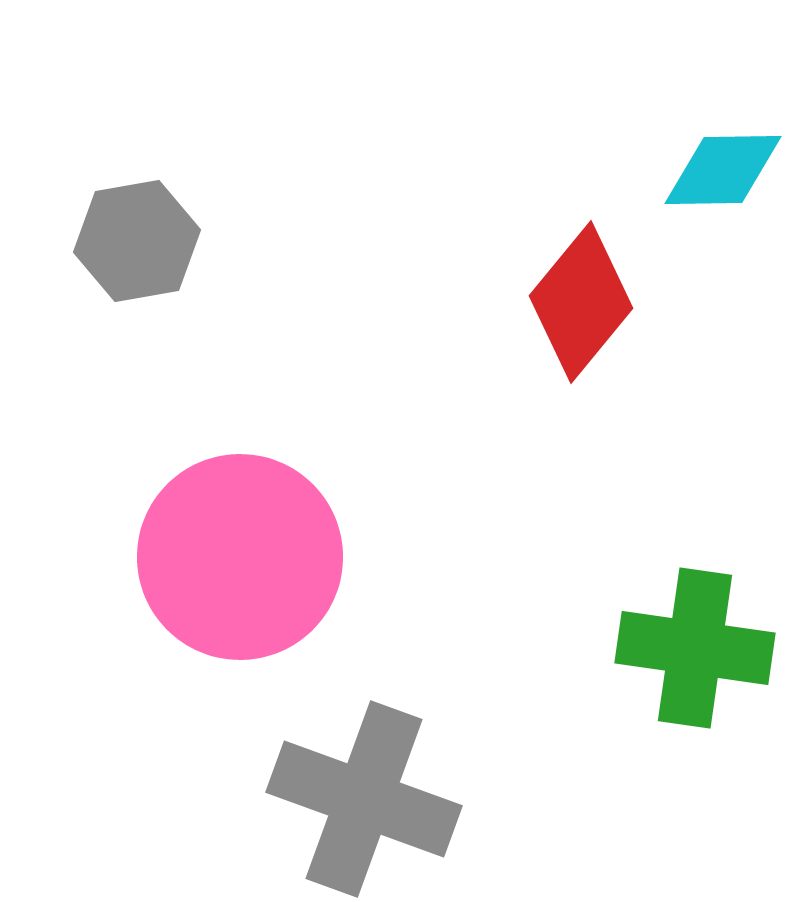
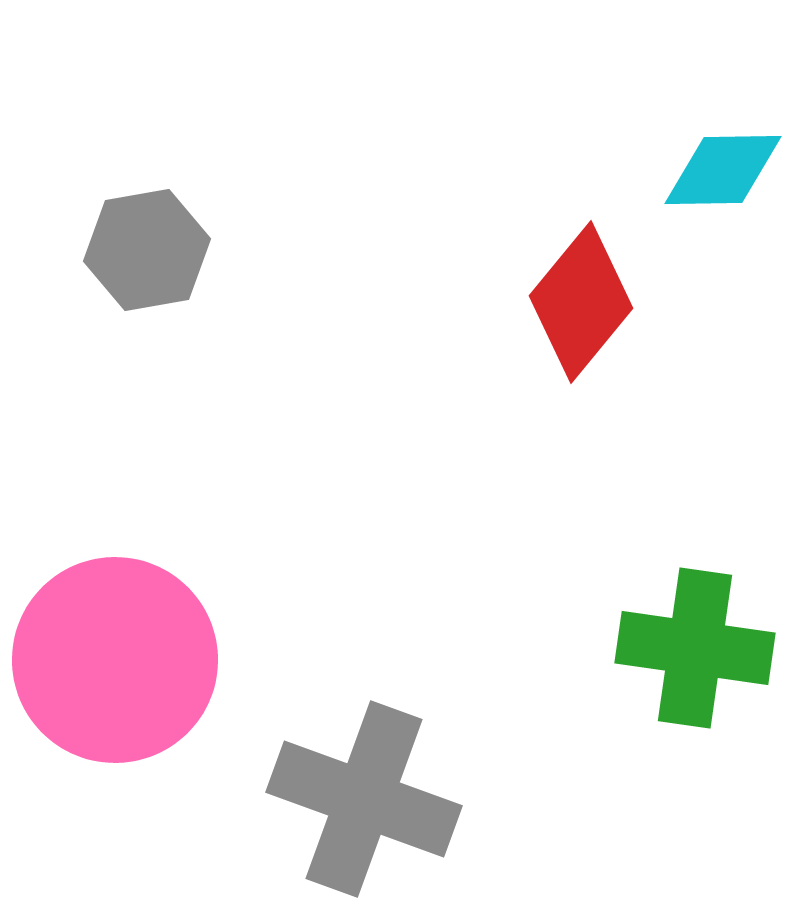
gray hexagon: moved 10 px right, 9 px down
pink circle: moved 125 px left, 103 px down
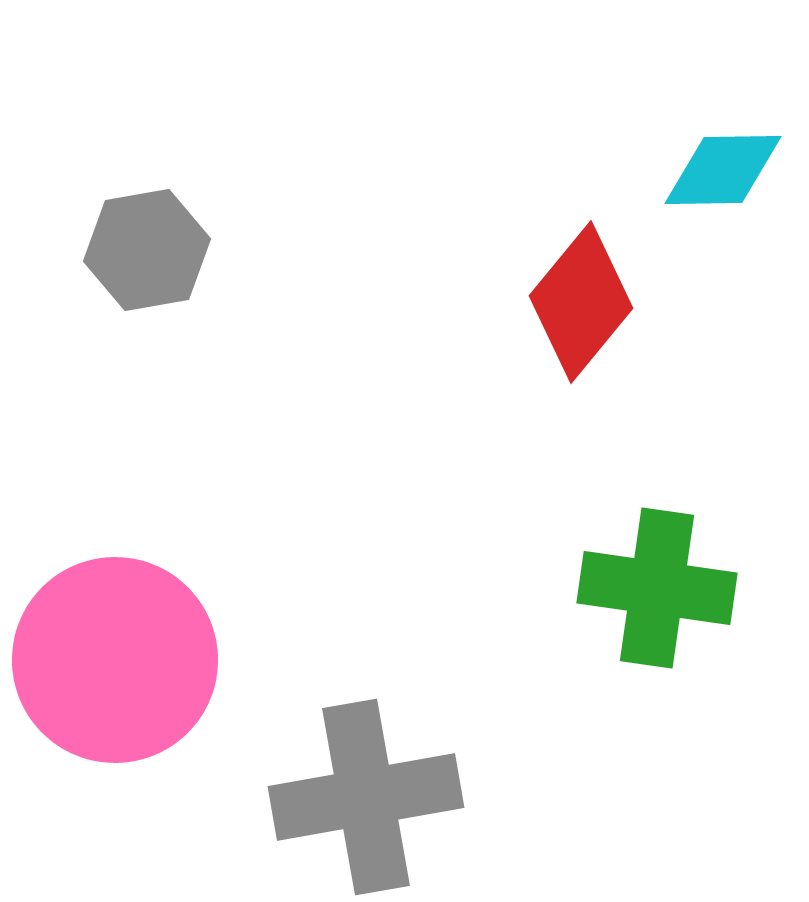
green cross: moved 38 px left, 60 px up
gray cross: moved 2 px right, 2 px up; rotated 30 degrees counterclockwise
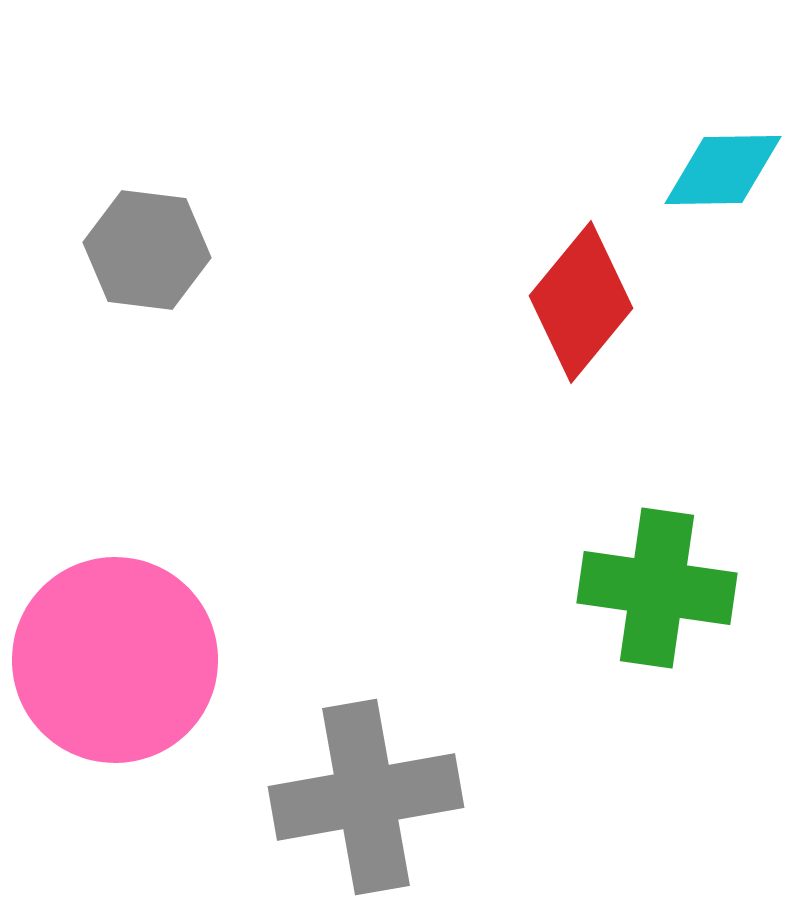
gray hexagon: rotated 17 degrees clockwise
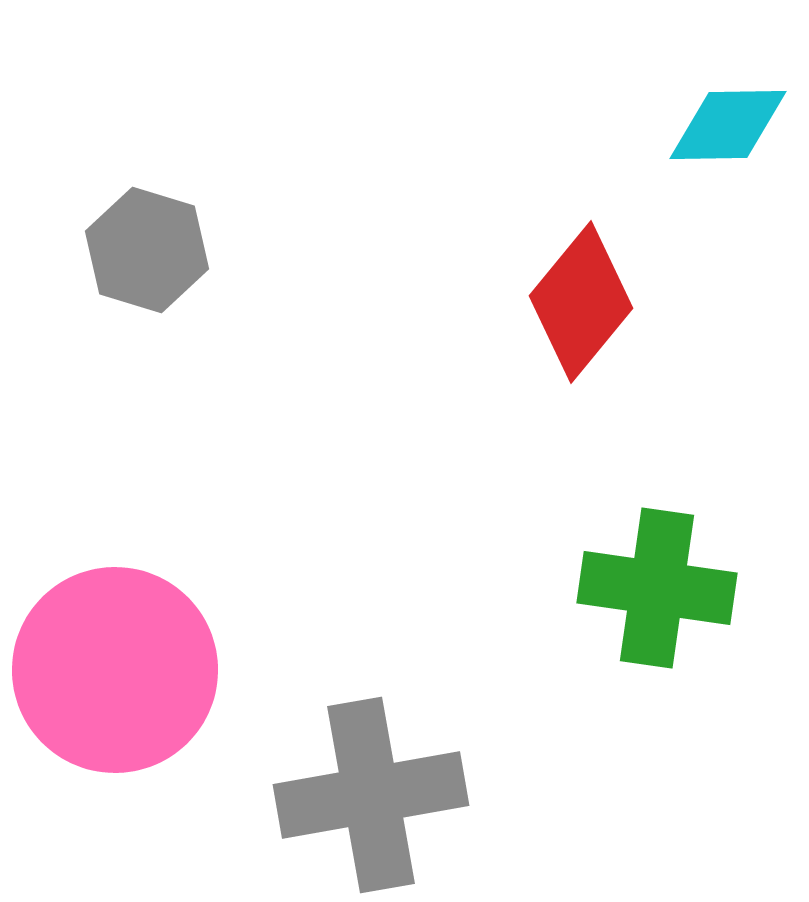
cyan diamond: moved 5 px right, 45 px up
gray hexagon: rotated 10 degrees clockwise
pink circle: moved 10 px down
gray cross: moved 5 px right, 2 px up
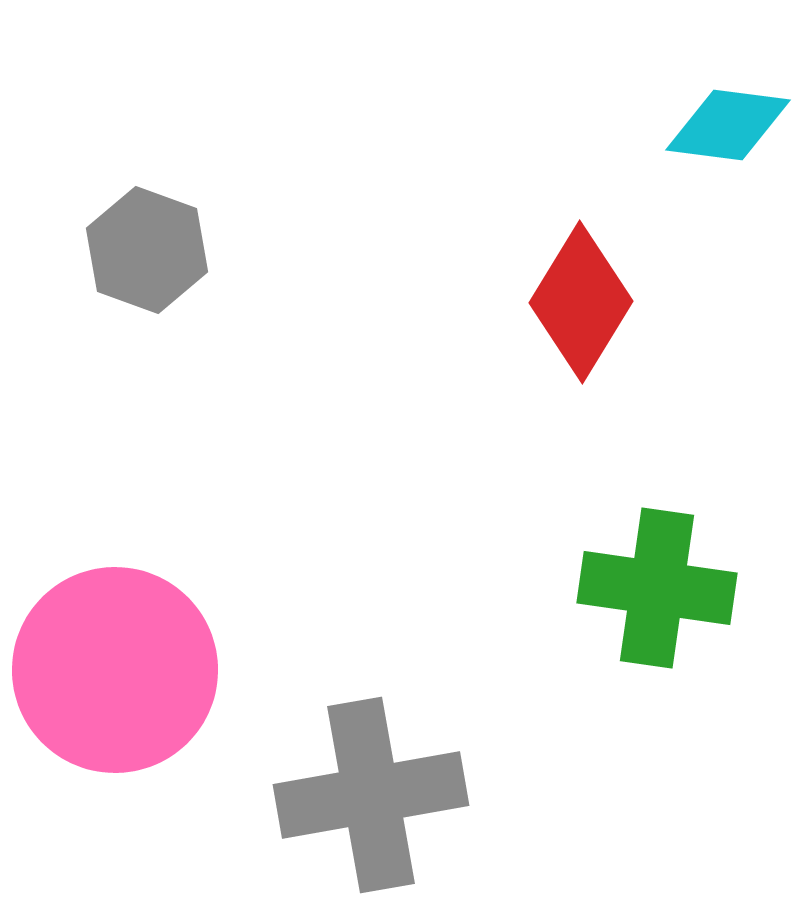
cyan diamond: rotated 8 degrees clockwise
gray hexagon: rotated 3 degrees clockwise
red diamond: rotated 8 degrees counterclockwise
